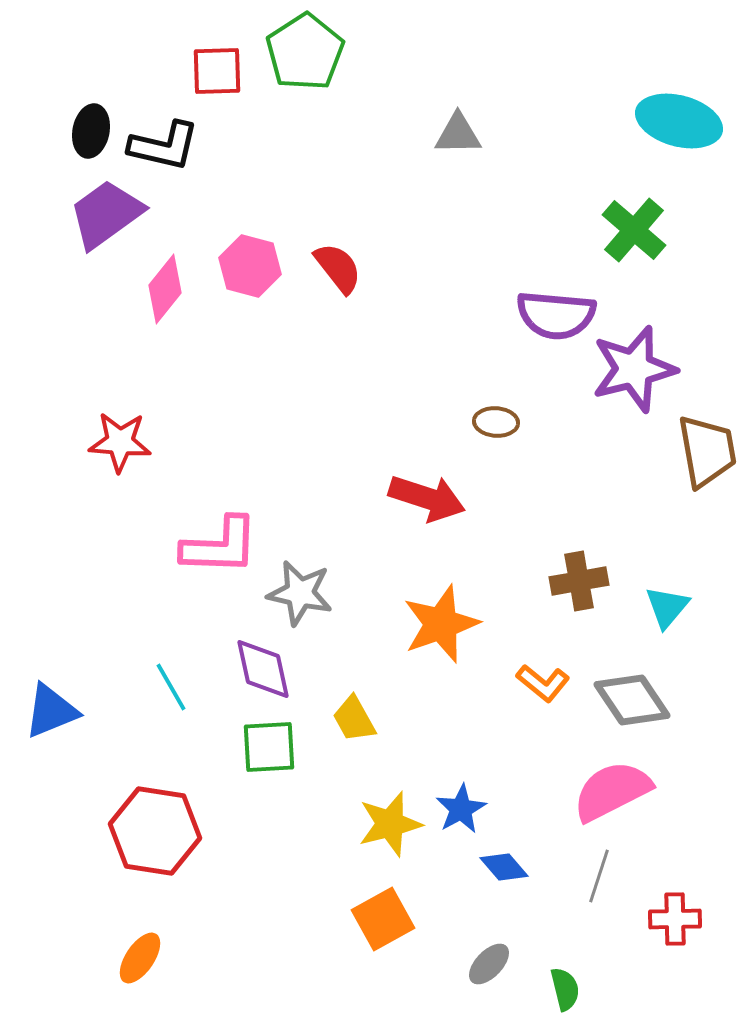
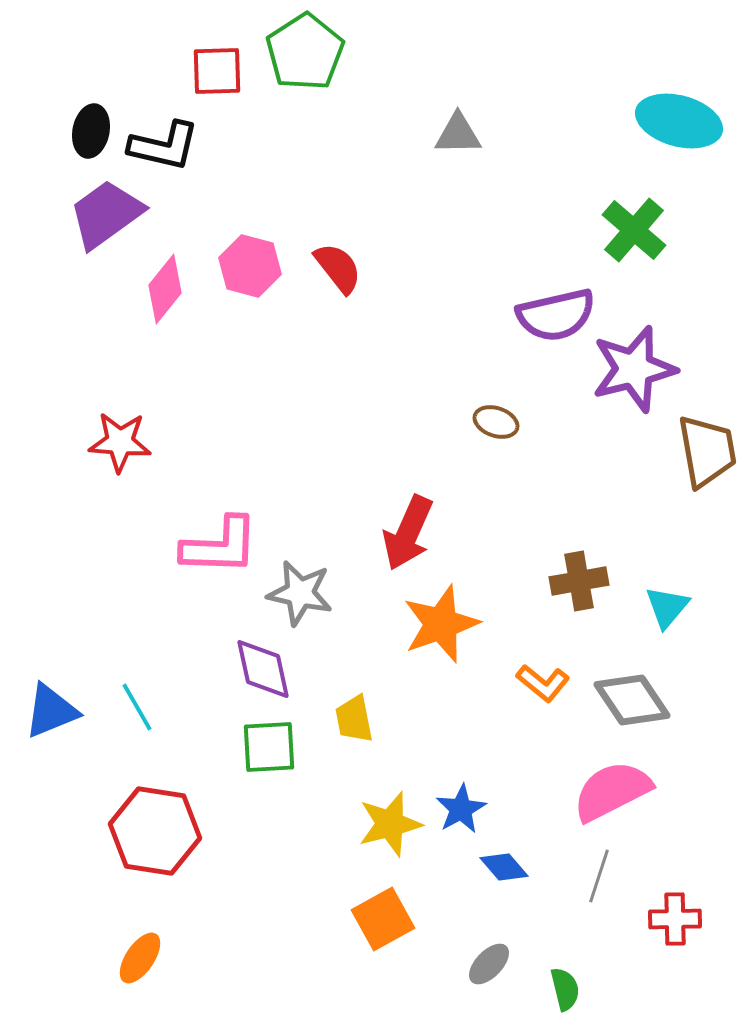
purple semicircle: rotated 18 degrees counterclockwise
brown ellipse: rotated 15 degrees clockwise
red arrow: moved 19 px left, 35 px down; rotated 96 degrees clockwise
cyan line: moved 34 px left, 20 px down
yellow trapezoid: rotated 18 degrees clockwise
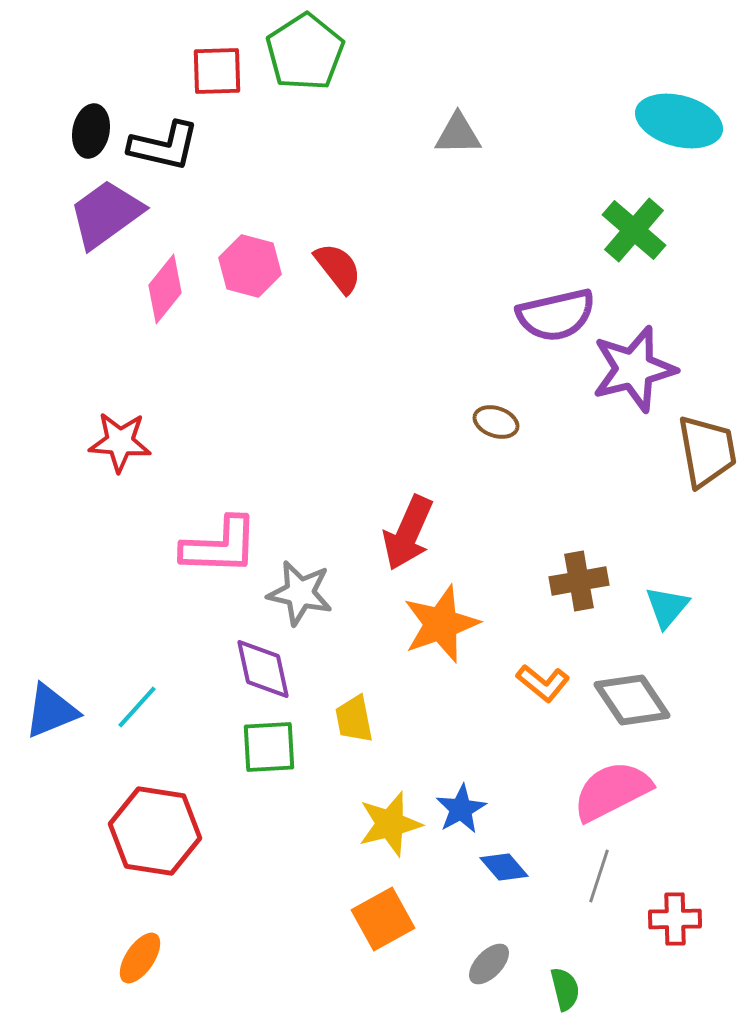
cyan line: rotated 72 degrees clockwise
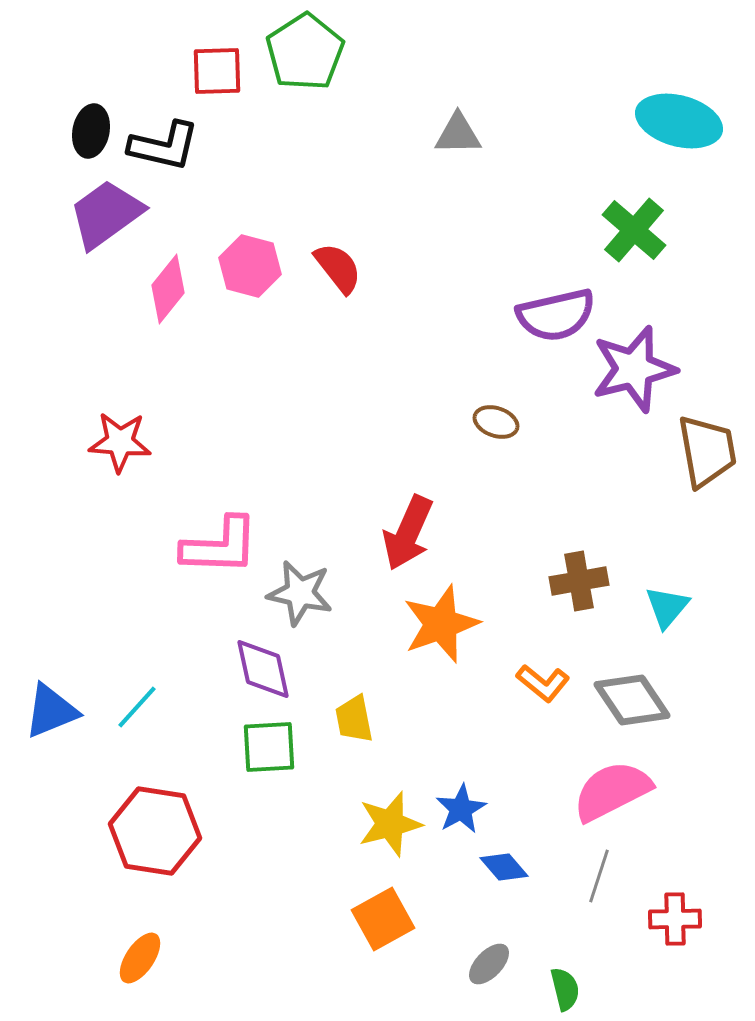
pink diamond: moved 3 px right
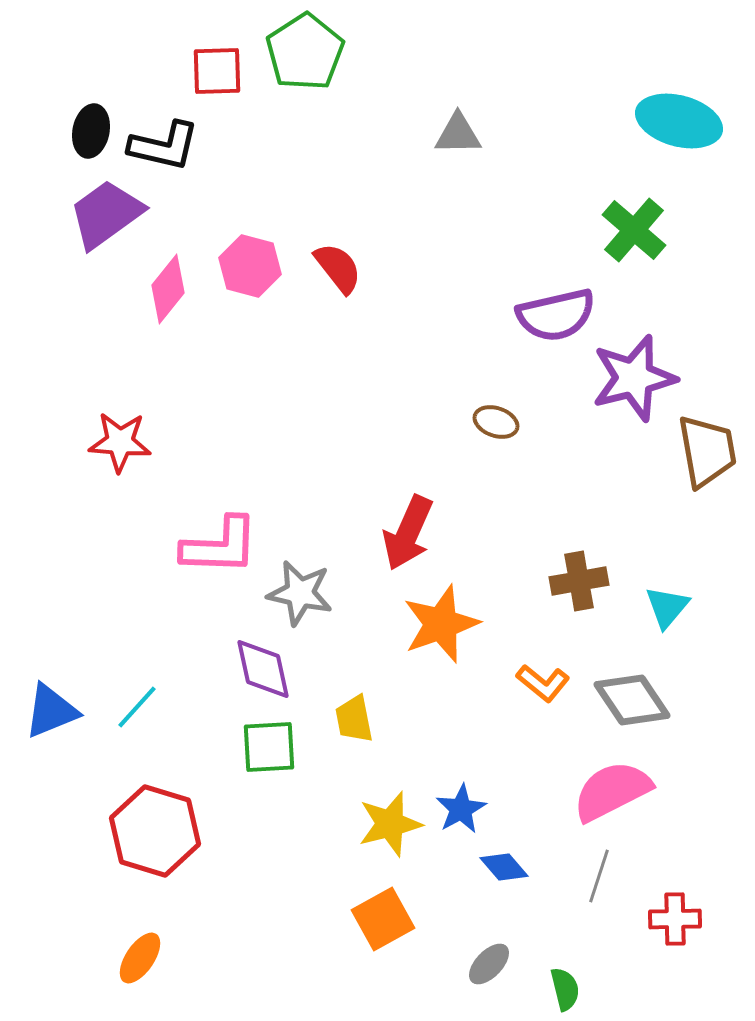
purple star: moved 9 px down
red hexagon: rotated 8 degrees clockwise
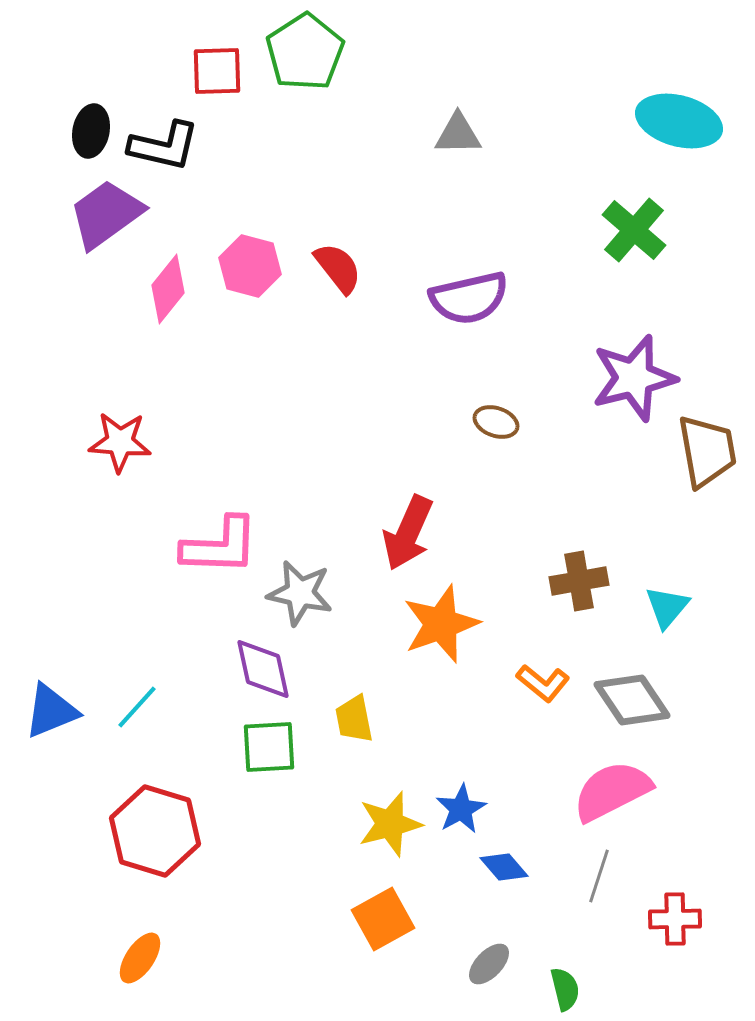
purple semicircle: moved 87 px left, 17 px up
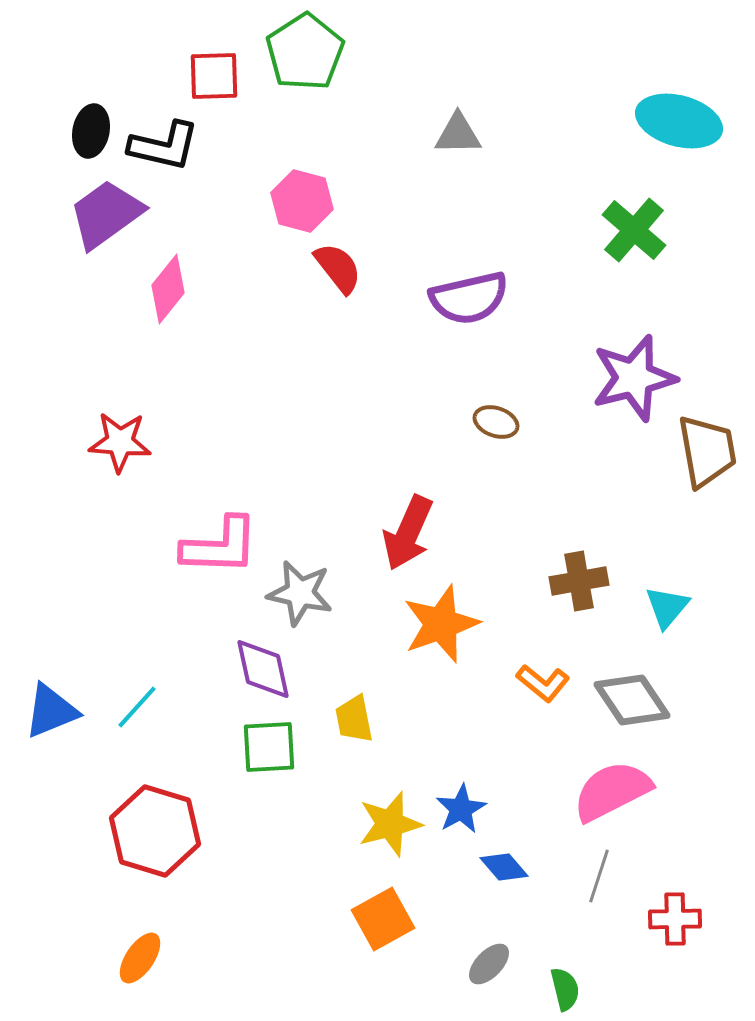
red square: moved 3 px left, 5 px down
pink hexagon: moved 52 px right, 65 px up
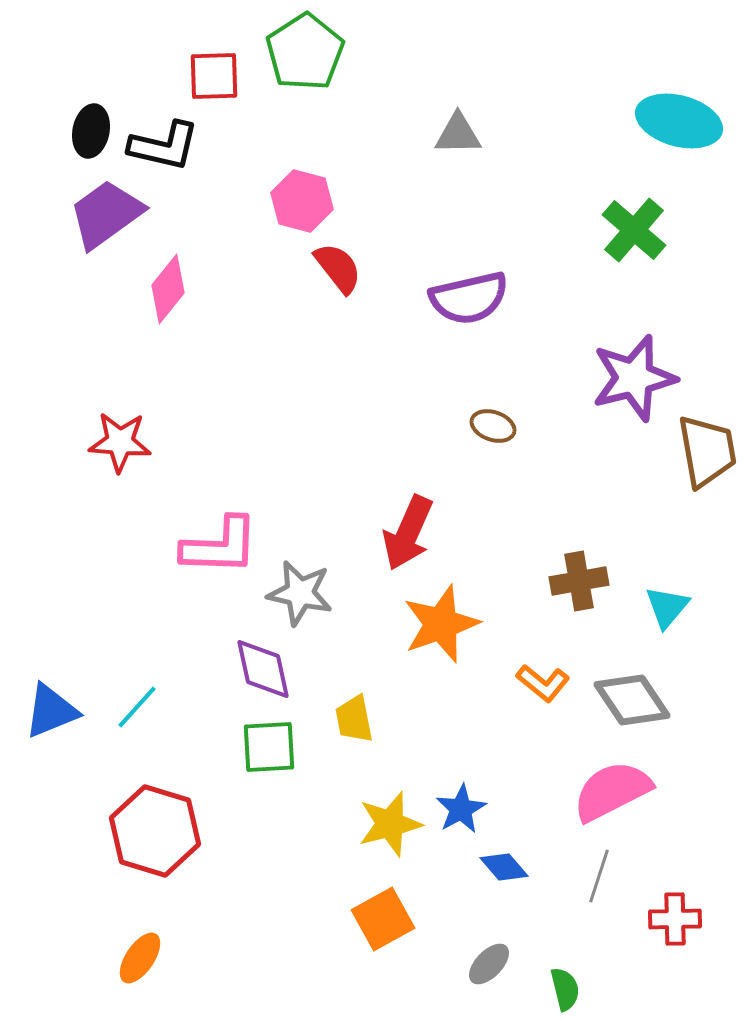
brown ellipse: moved 3 px left, 4 px down
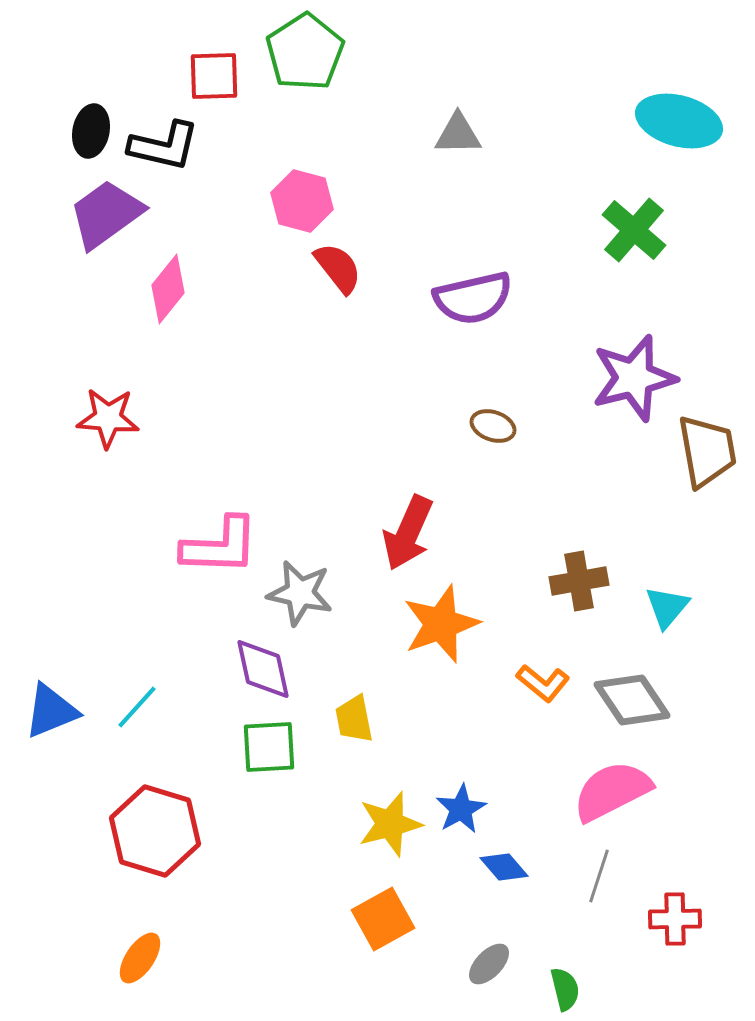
purple semicircle: moved 4 px right
red star: moved 12 px left, 24 px up
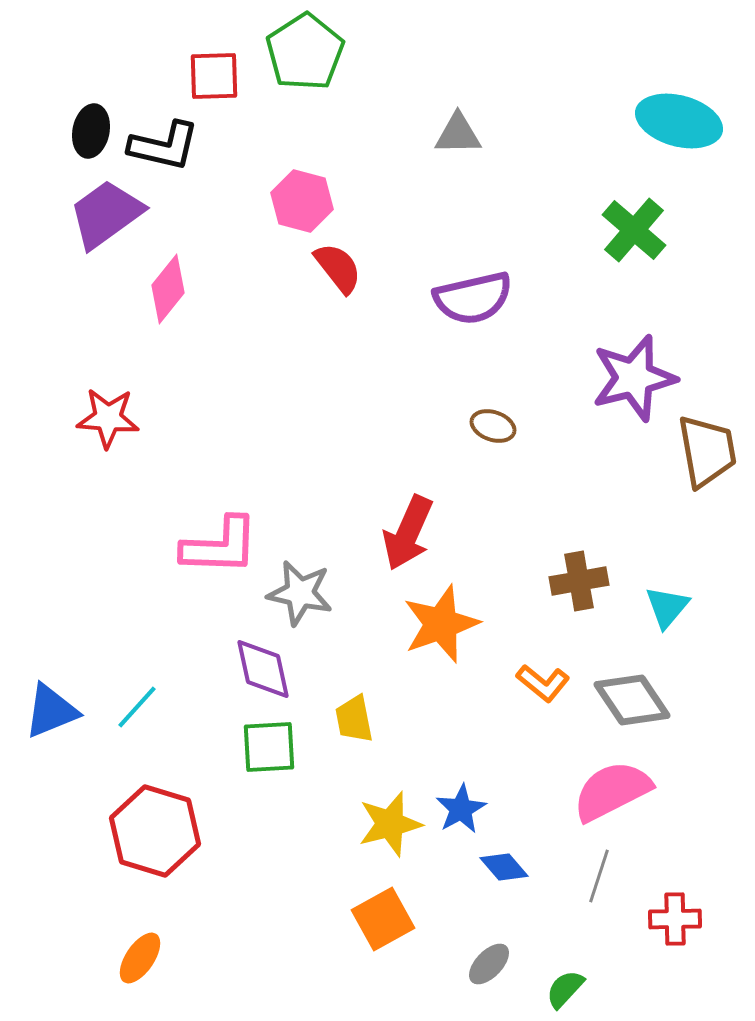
green semicircle: rotated 123 degrees counterclockwise
